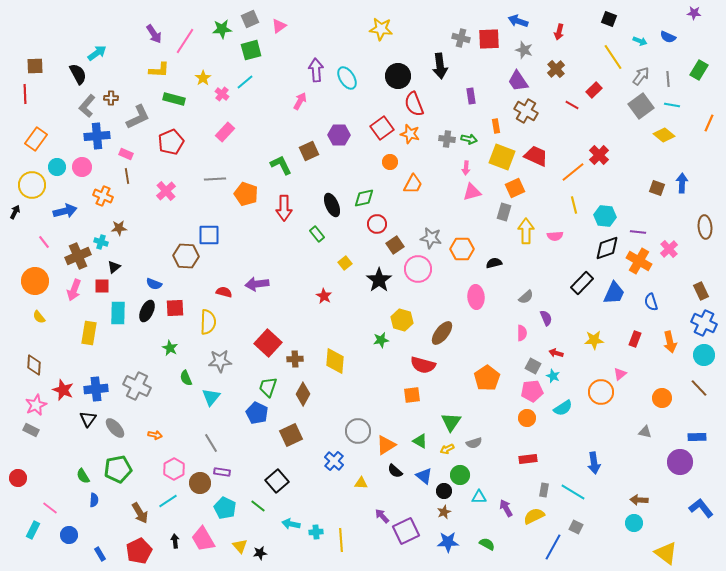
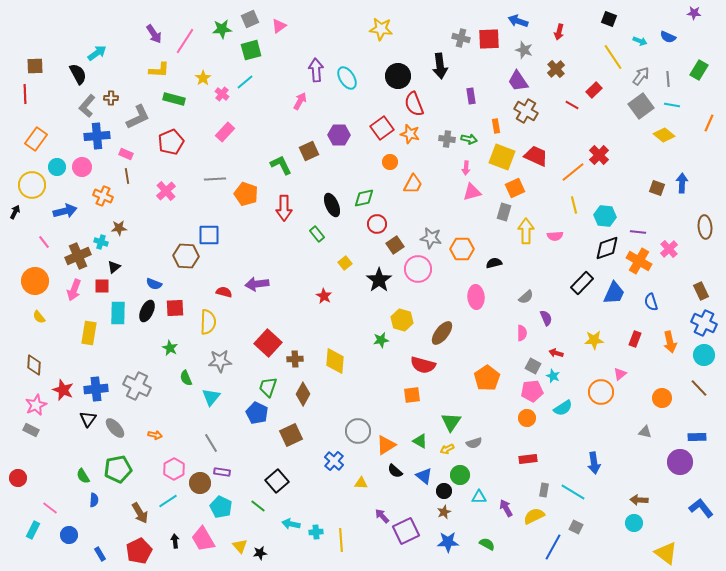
cyan pentagon at (225, 508): moved 4 px left, 1 px up
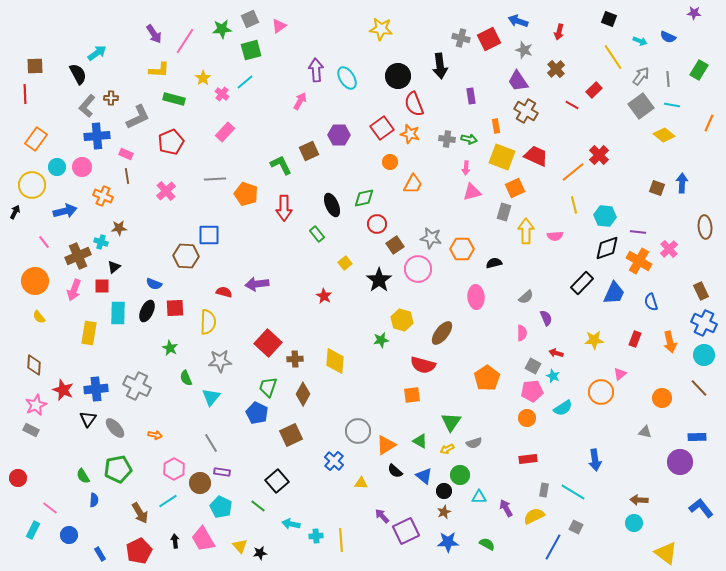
red square at (489, 39): rotated 25 degrees counterclockwise
blue arrow at (594, 463): moved 1 px right, 3 px up
cyan cross at (316, 532): moved 4 px down
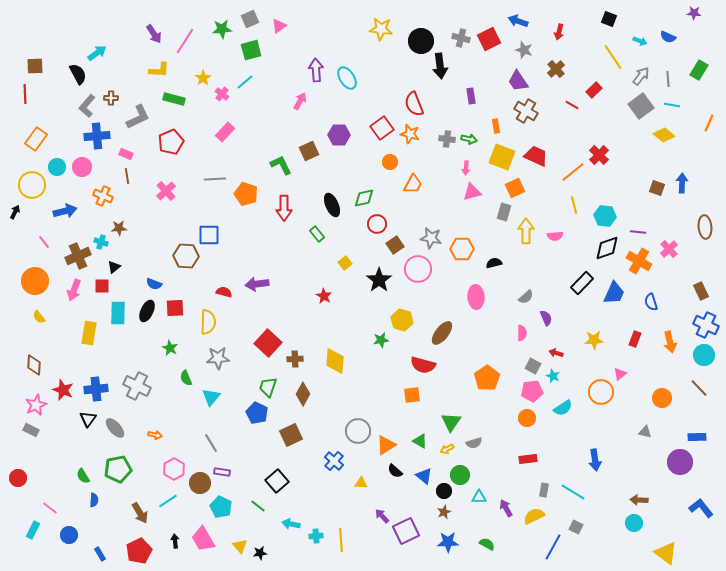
black circle at (398, 76): moved 23 px right, 35 px up
blue cross at (704, 323): moved 2 px right, 2 px down
gray star at (220, 361): moved 2 px left, 3 px up
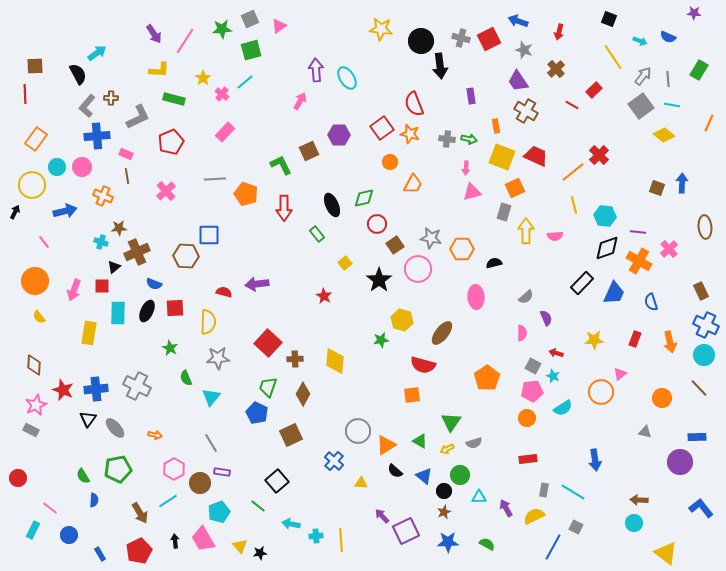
gray arrow at (641, 76): moved 2 px right
brown cross at (78, 256): moved 59 px right, 4 px up
cyan pentagon at (221, 507): moved 2 px left, 5 px down; rotated 25 degrees clockwise
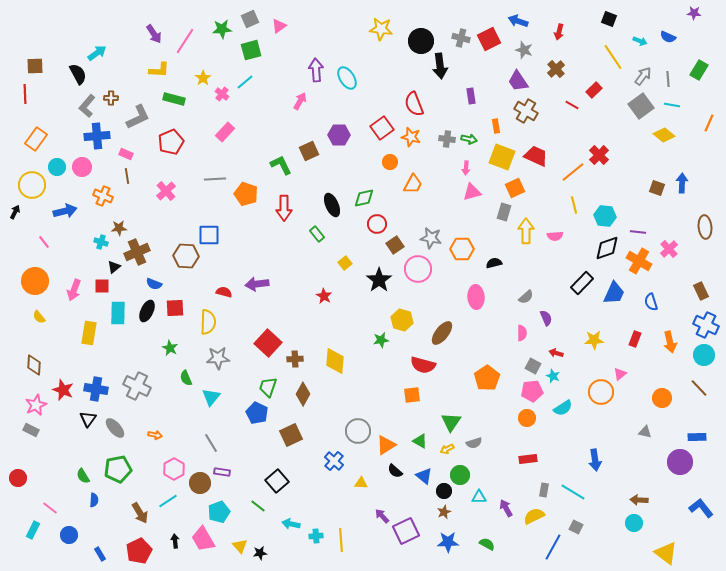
orange star at (410, 134): moved 1 px right, 3 px down
blue cross at (96, 389): rotated 15 degrees clockwise
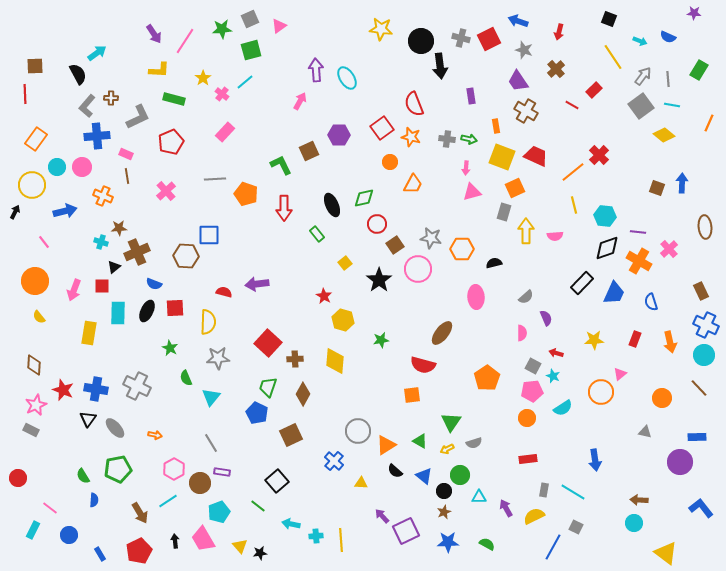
yellow hexagon at (402, 320): moved 59 px left
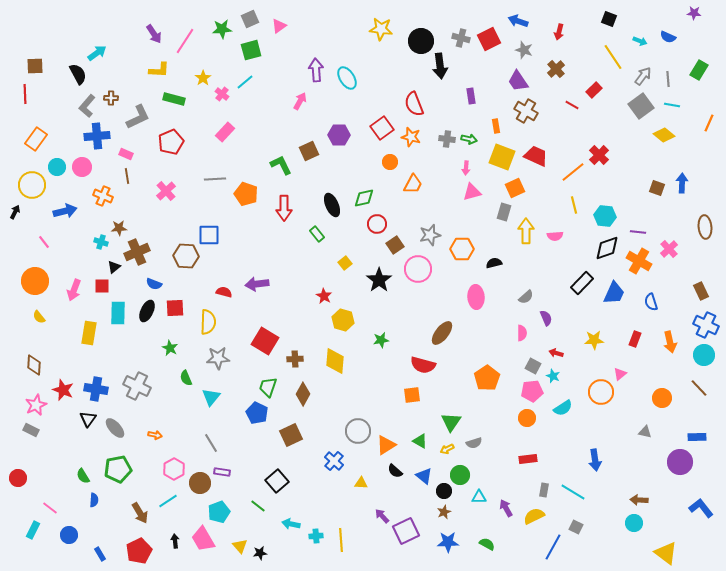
gray star at (431, 238): moved 1 px left, 3 px up; rotated 25 degrees counterclockwise
red square at (268, 343): moved 3 px left, 2 px up; rotated 12 degrees counterclockwise
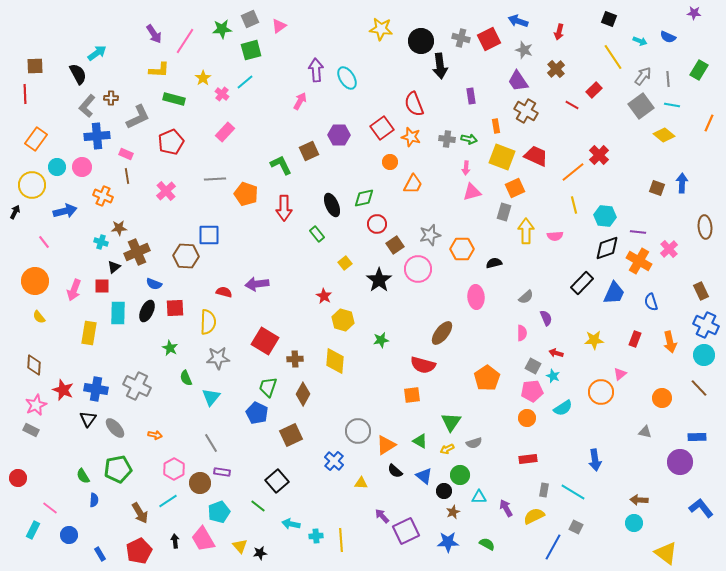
brown star at (444, 512): moved 9 px right
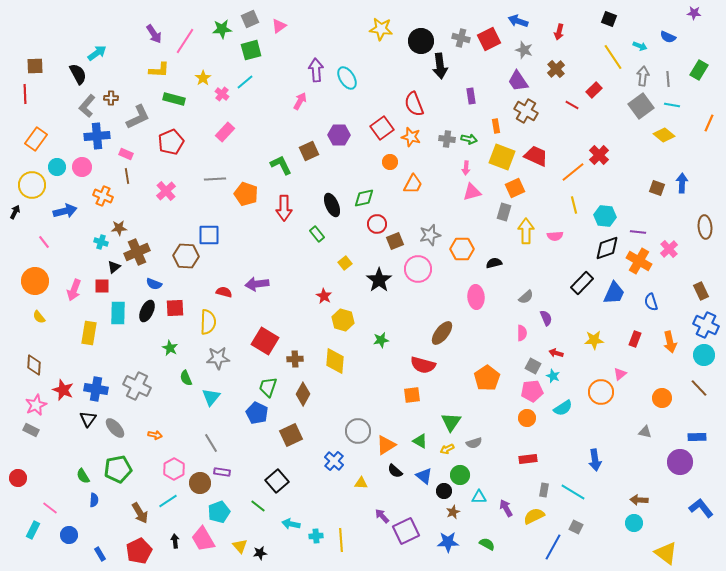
cyan arrow at (640, 41): moved 5 px down
gray arrow at (643, 76): rotated 30 degrees counterclockwise
brown square at (395, 245): moved 4 px up; rotated 12 degrees clockwise
